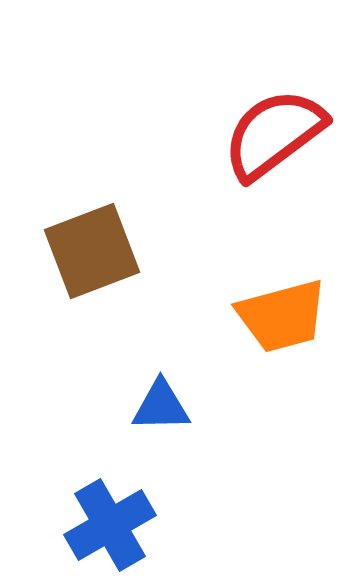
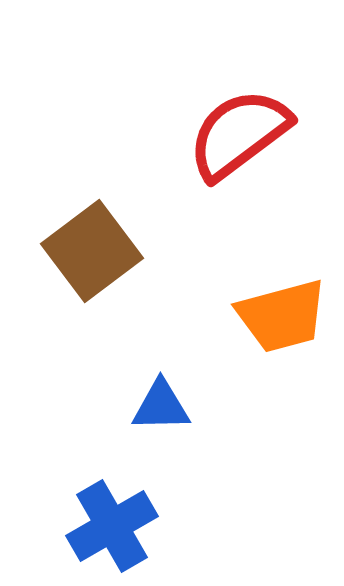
red semicircle: moved 35 px left
brown square: rotated 16 degrees counterclockwise
blue cross: moved 2 px right, 1 px down
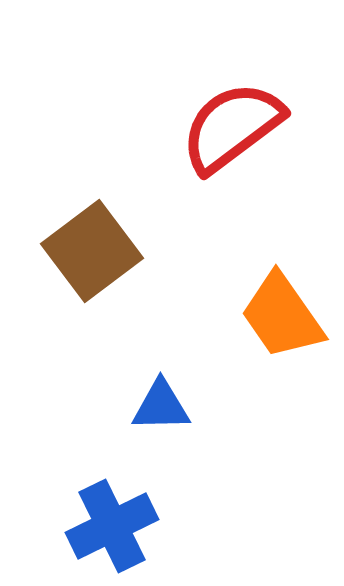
red semicircle: moved 7 px left, 7 px up
orange trapezoid: rotated 70 degrees clockwise
blue cross: rotated 4 degrees clockwise
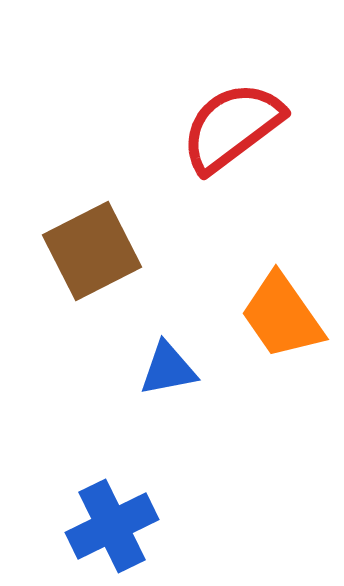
brown square: rotated 10 degrees clockwise
blue triangle: moved 7 px right, 37 px up; rotated 10 degrees counterclockwise
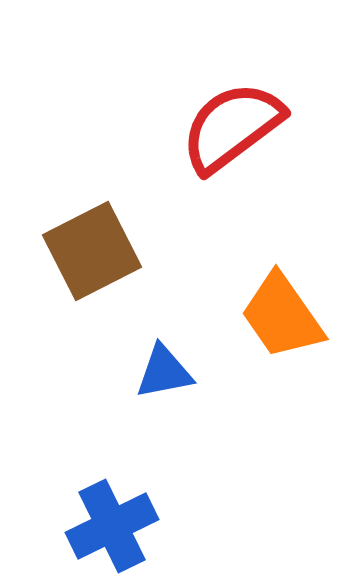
blue triangle: moved 4 px left, 3 px down
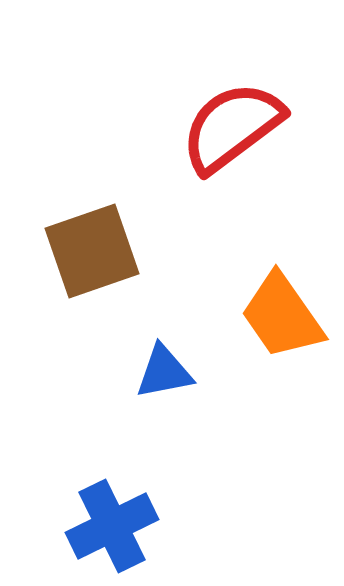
brown square: rotated 8 degrees clockwise
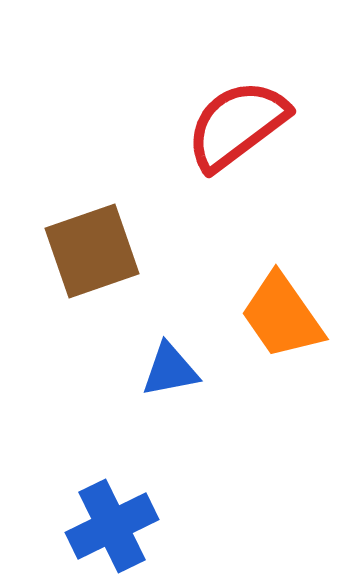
red semicircle: moved 5 px right, 2 px up
blue triangle: moved 6 px right, 2 px up
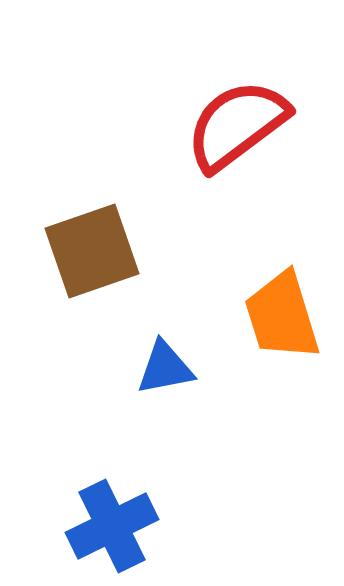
orange trapezoid: rotated 18 degrees clockwise
blue triangle: moved 5 px left, 2 px up
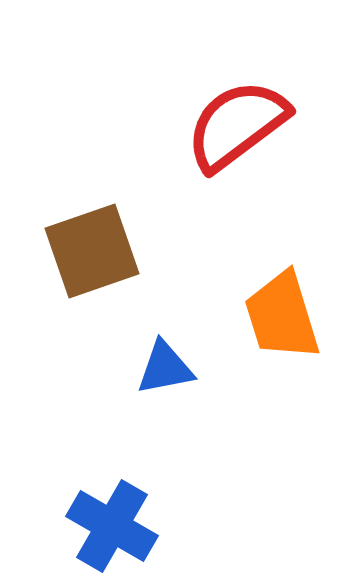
blue cross: rotated 34 degrees counterclockwise
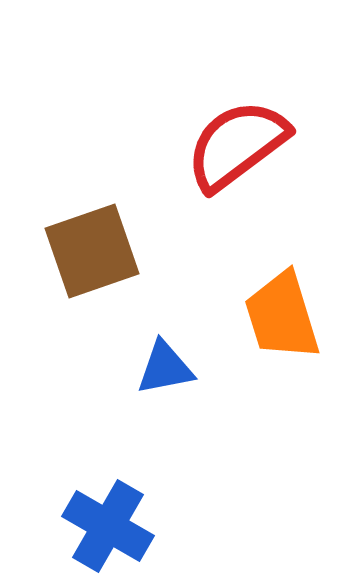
red semicircle: moved 20 px down
blue cross: moved 4 px left
